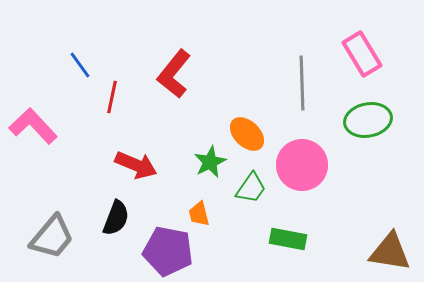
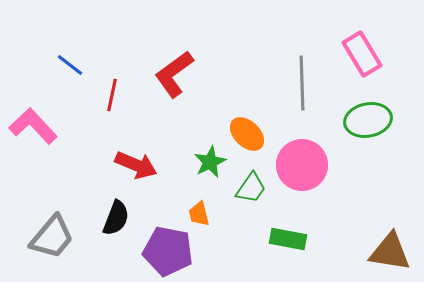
blue line: moved 10 px left; rotated 16 degrees counterclockwise
red L-shape: rotated 15 degrees clockwise
red line: moved 2 px up
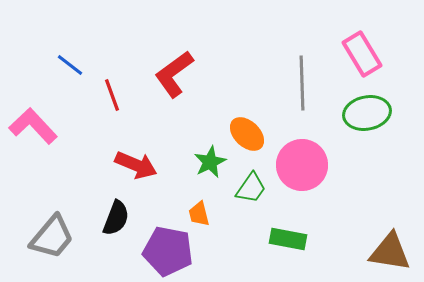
red line: rotated 32 degrees counterclockwise
green ellipse: moved 1 px left, 7 px up
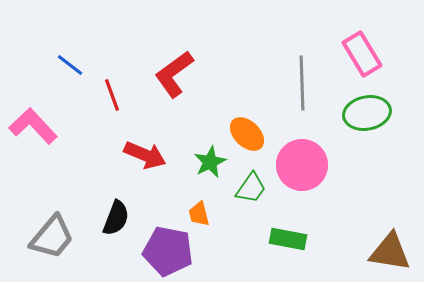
red arrow: moved 9 px right, 10 px up
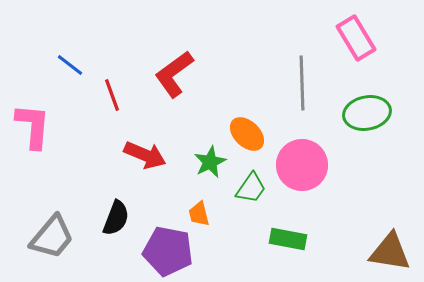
pink rectangle: moved 6 px left, 16 px up
pink L-shape: rotated 48 degrees clockwise
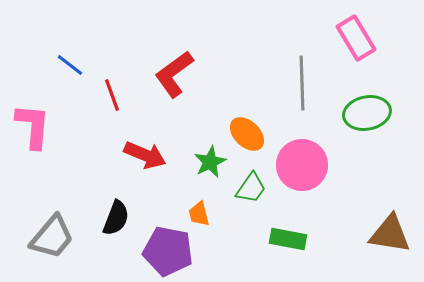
brown triangle: moved 18 px up
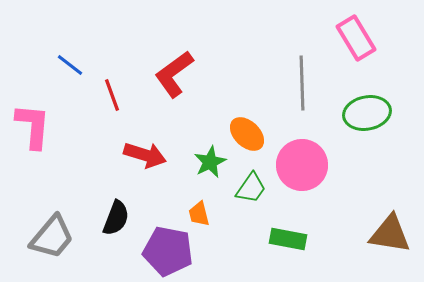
red arrow: rotated 6 degrees counterclockwise
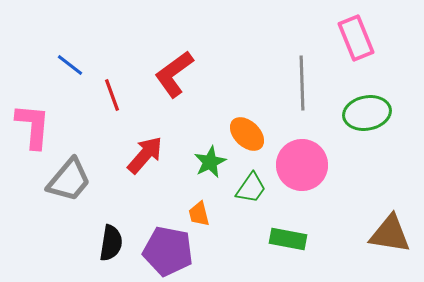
pink rectangle: rotated 9 degrees clockwise
red arrow: rotated 66 degrees counterclockwise
black semicircle: moved 5 px left, 25 px down; rotated 12 degrees counterclockwise
gray trapezoid: moved 17 px right, 57 px up
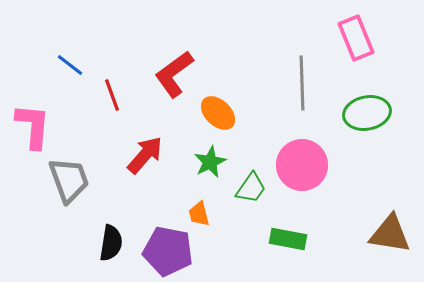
orange ellipse: moved 29 px left, 21 px up
gray trapezoid: rotated 60 degrees counterclockwise
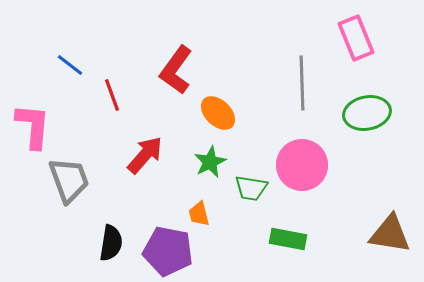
red L-shape: moved 2 px right, 4 px up; rotated 18 degrees counterclockwise
green trapezoid: rotated 64 degrees clockwise
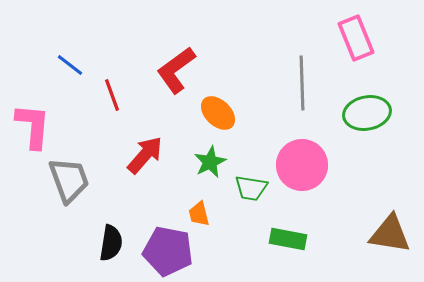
red L-shape: rotated 18 degrees clockwise
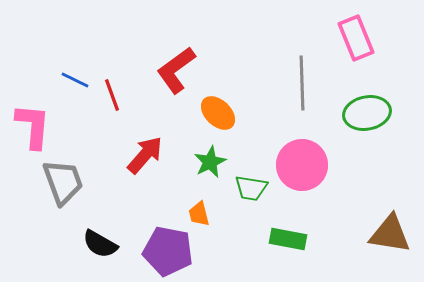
blue line: moved 5 px right, 15 px down; rotated 12 degrees counterclockwise
gray trapezoid: moved 6 px left, 2 px down
black semicircle: moved 11 px left, 1 px down; rotated 111 degrees clockwise
